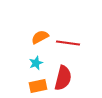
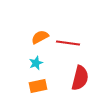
red semicircle: moved 17 px right
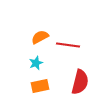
red line: moved 2 px down
red semicircle: moved 4 px down
orange rectangle: moved 2 px right
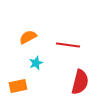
orange semicircle: moved 12 px left
orange rectangle: moved 22 px left
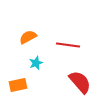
red semicircle: rotated 55 degrees counterclockwise
orange rectangle: moved 1 px up
